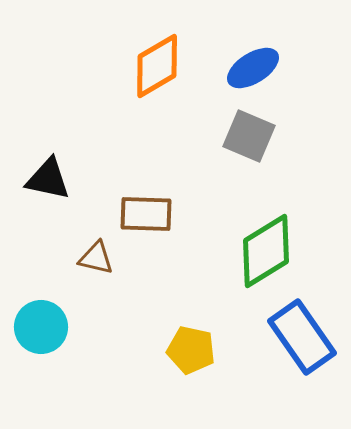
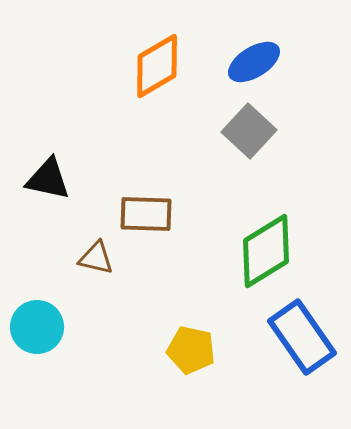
blue ellipse: moved 1 px right, 6 px up
gray square: moved 5 px up; rotated 20 degrees clockwise
cyan circle: moved 4 px left
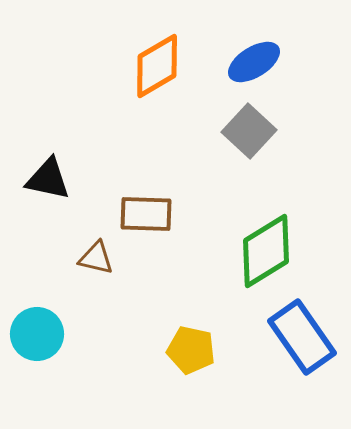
cyan circle: moved 7 px down
